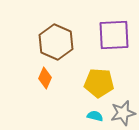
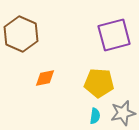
purple square: rotated 12 degrees counterclockwise
brown hexagon: moved 35 px left, 8 px up
orange diamond: rotated 55 degrees clockwise
cyan semicircle: rotated 84 degrees clockwise
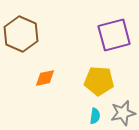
yellow pentagon: moved 2 px up
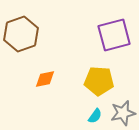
brown hexagon: rotated 16 degrees clockwise
orange diamond: moved 1 px down
cyan semicircle: rotated 28 degrees clockwise
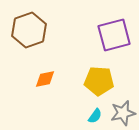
brown hexagon: moved 8 px right, 4 px up
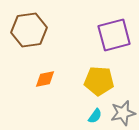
brown hexagon: rotated 12 degrees clockwise
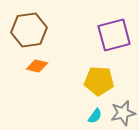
orange diamond: moved 8 px left, 13 px up; rotated 25 degrees clockwise
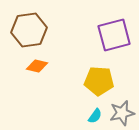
gray star: moved 1 px left
